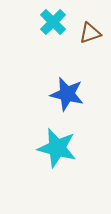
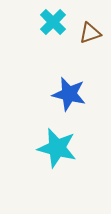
blue star: moved 2 px right
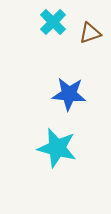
blue star: rotated 8 degrees counterclockwise
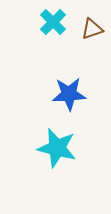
brown triangle: moved 2 px right, 4 px up
blue star: rotated 8 degrees counterclockwise
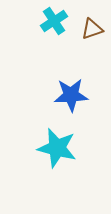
cyan cross: moved 1 px right, 1 px up; rotated 12 degrees clockwise
blue star: moved 2 px right, 1 px down
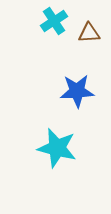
brown triangle: moved 3 px left, 4 px down; rotated 15 degrees clockwise
blue star: moved 6 px right, 4 px up
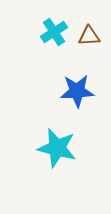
cyan cross: moved 11 px down
brown triangle: moved 3 px down
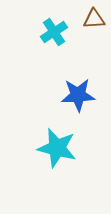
brown triangle: moved 5 px right, 17 px up
blue star: moved 1 px right, 4 px down
